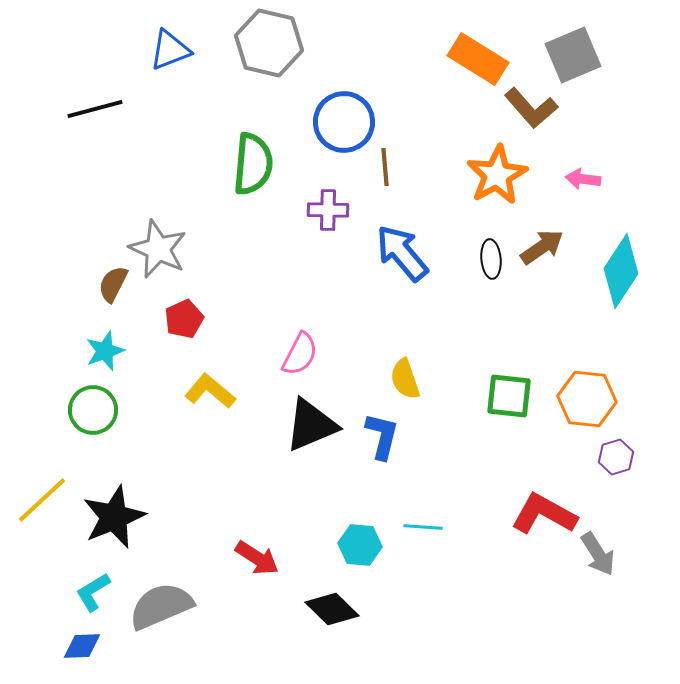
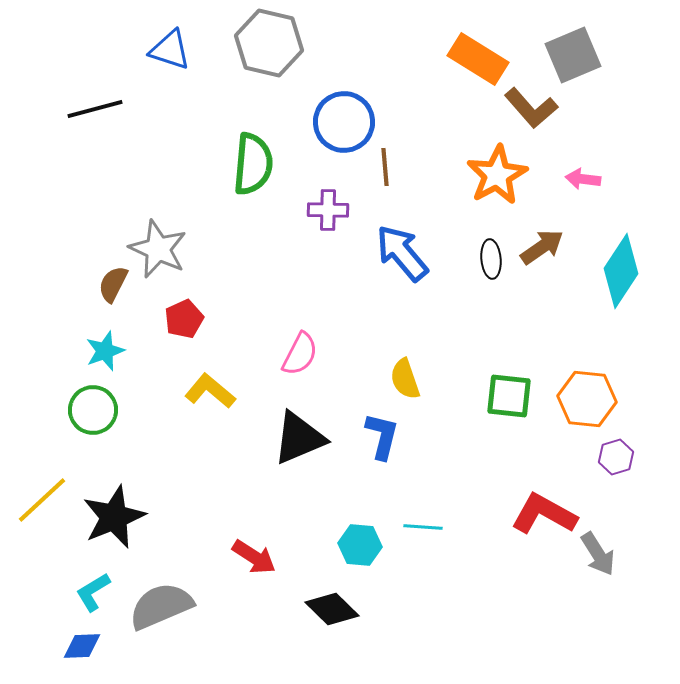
blue triangle: rotated 39 degrees clockwise
black triangle: moved 12 px left, 13 px down
red arrow: moved 3 px left, 1 px up
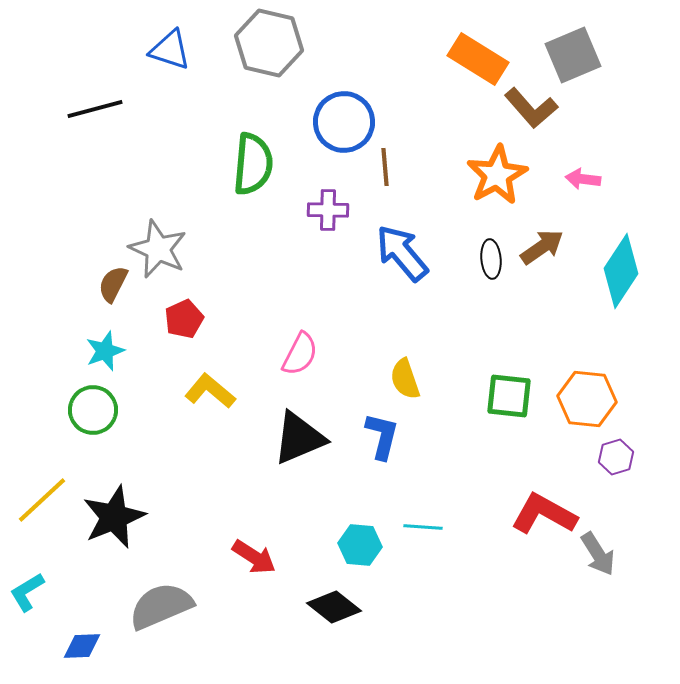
cyan L-shape: moved 66 px left
black diamond: moved 2 px right, 2 px up; rotated 6 degrees counterclockwise
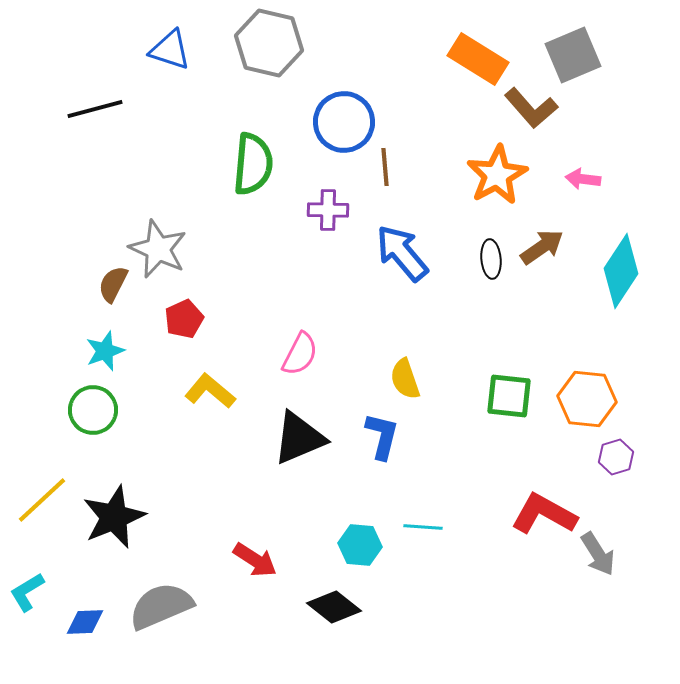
red arrow: moved 1 px right, 3 px down
blue diamond: moved 3 px right, 24 px up
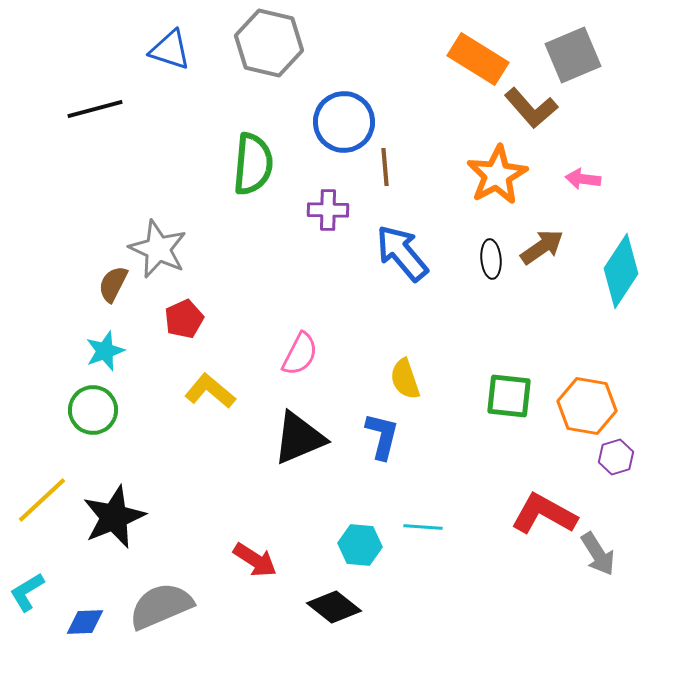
orange hexagon: moved 7 px down; rotated 4 degrees clockwise
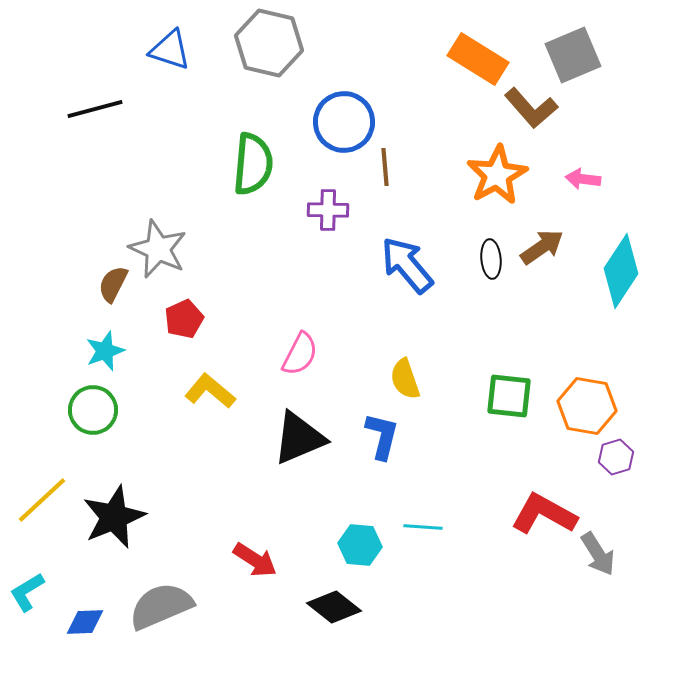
blue arrow: moved 5 px right, 12 px down
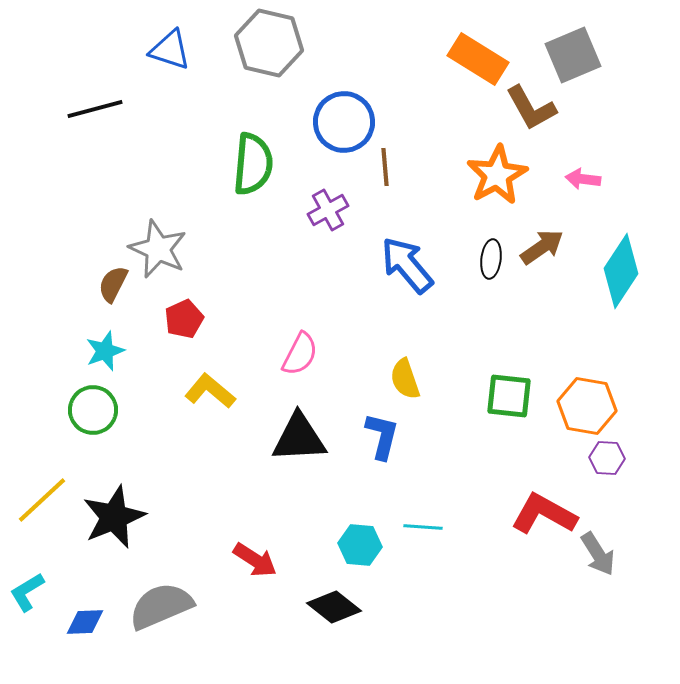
brown L-shape: rotated 12 degrees clockwise
purple cross: rotated 30 degrees counterclockwise
black ellipse: rotated 12 degrees clockwise
black triangle: rotated 20 degrees clockwise
purple hexagon: moved 9 px left, 1 px down; rotated 20 degrees clockwise
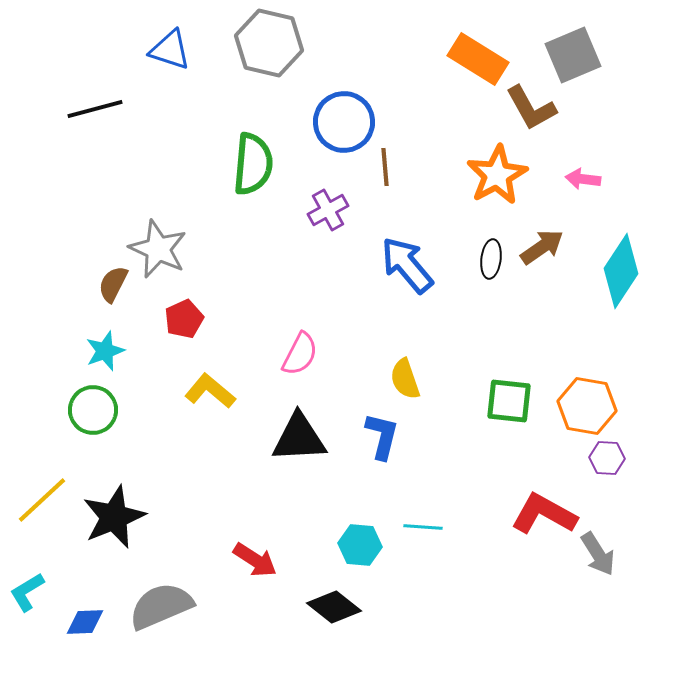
green square: moved 5 px down
